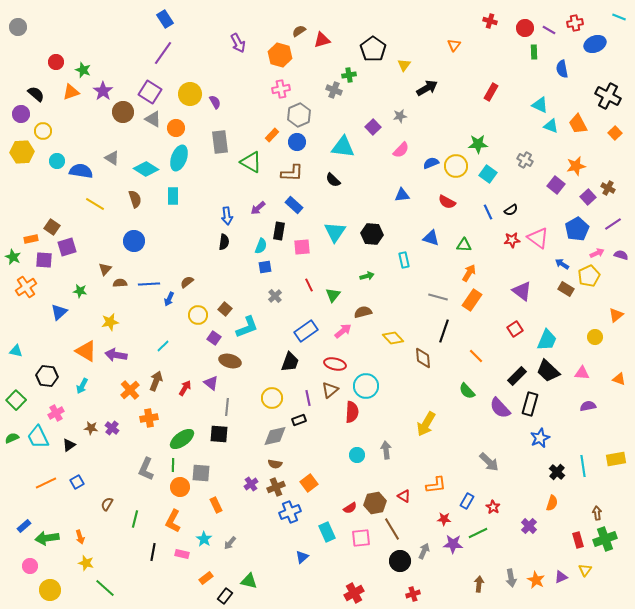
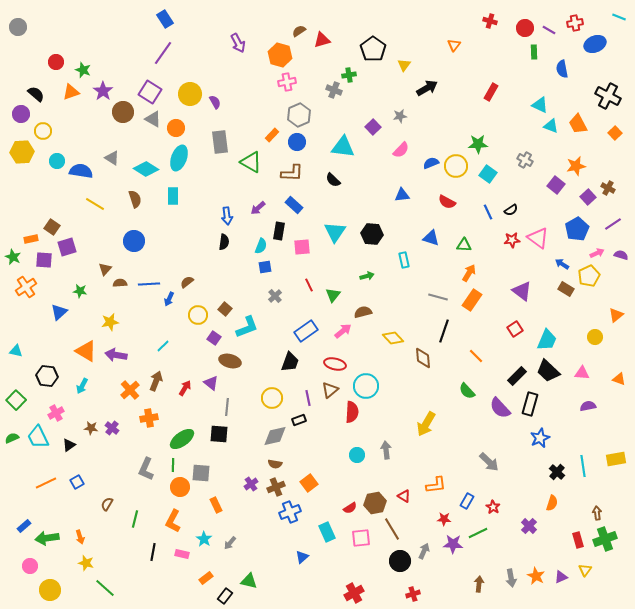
pink cross at (281, 89): moved 6 px right, 7 px up
orange star at (536, 580): moved 4 px up
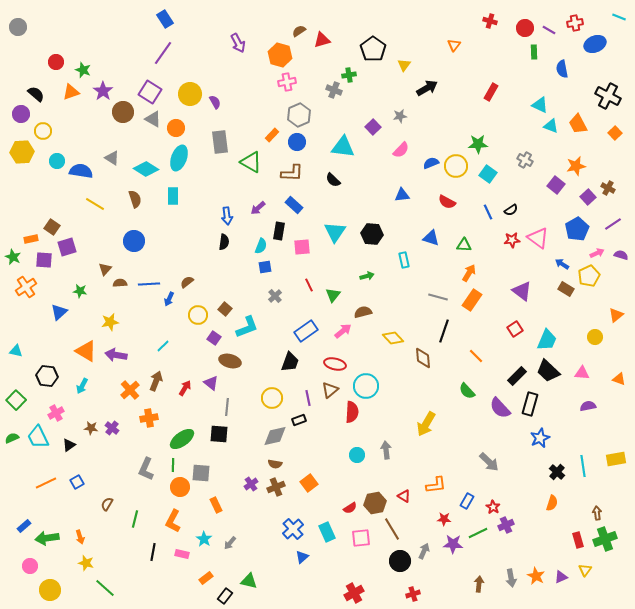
blue cross at (290, 512): moved 3 px right, 17 px down; rotated 20 degrees counterclockwise
purple cross at (529, 526): moved 23 px left, 1 px up; rotated 21 degrees clockwise
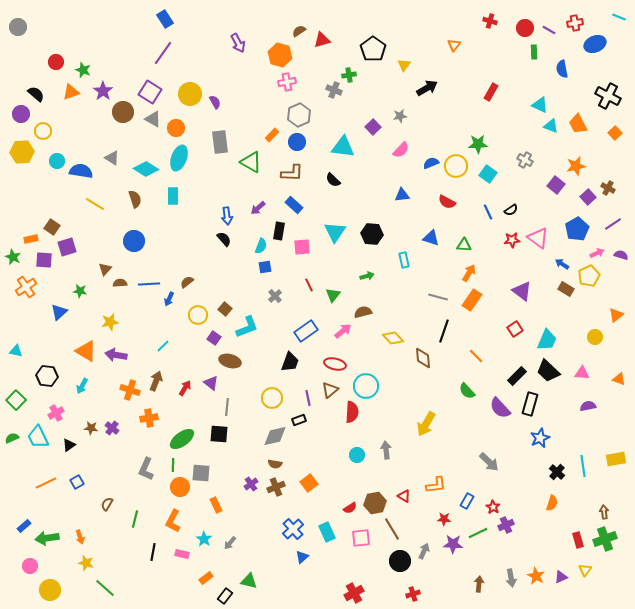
black semicircle at (224, 242): moved 3 px up; rotated 49 degrees counterclockwise
orange cross at (130, 390): rotated 30 degrees counterclockwise
brown arrow at (597, 513): moved 7 px right, 1 px up
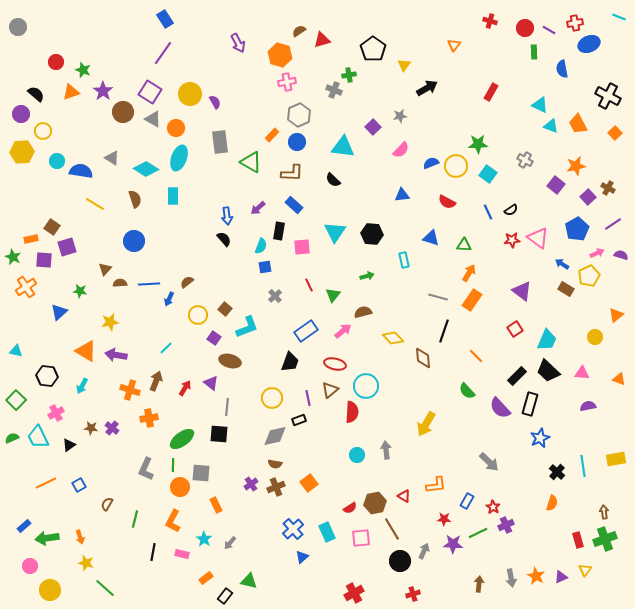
blue ellipse at (595, 44): moved 6 px left
cyan line at (163, 346): moved 3 px right, 2 px down
blue square at (77, 482): moved 2 px right, 3 px down
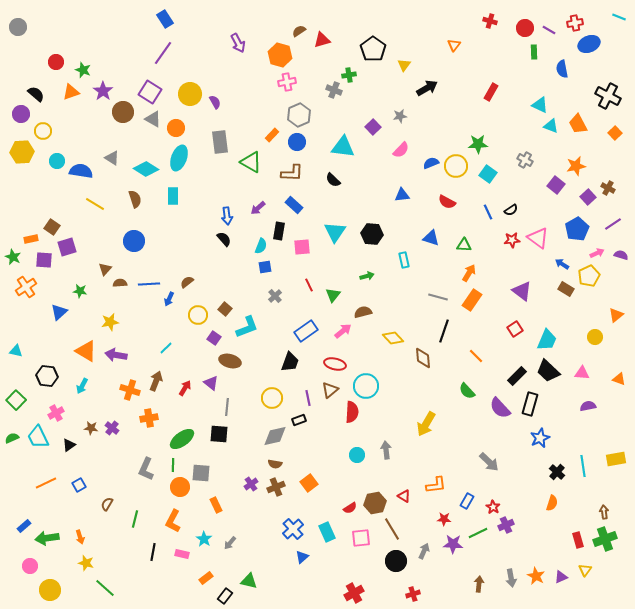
black circle at (400, 561): moved 4 px left
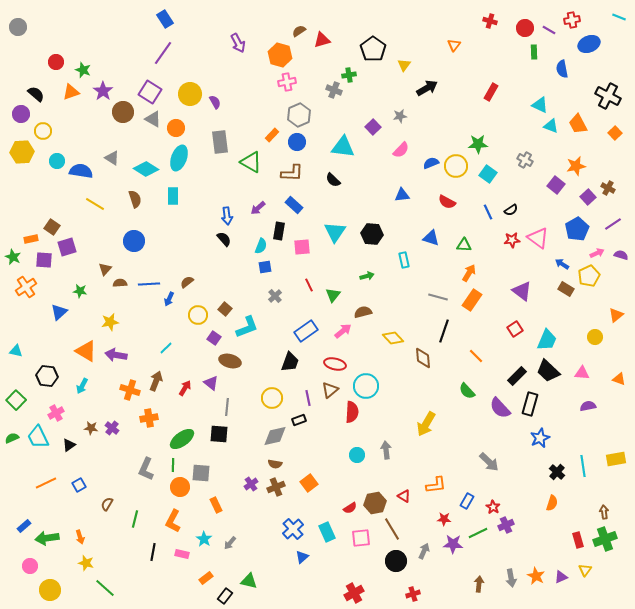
red cross at (575, 23): moved 3 px left, 3 px up
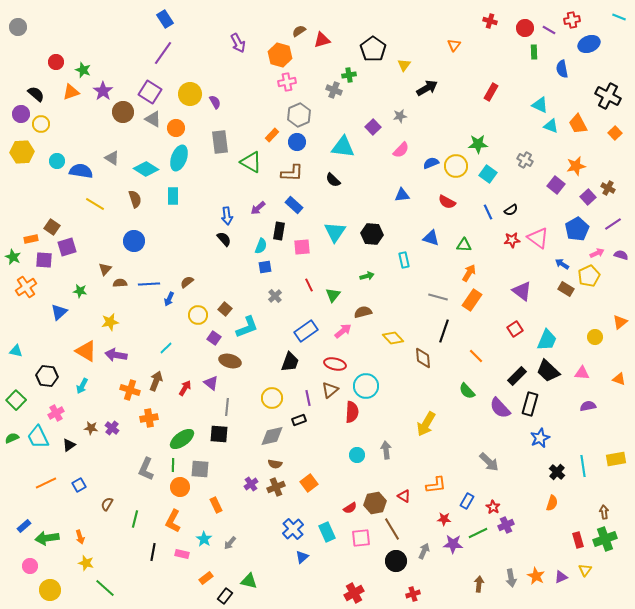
yellow circle at (43, 131): moved 2 px left, 7 px up
orange triangle at (616, 315): moved 4 px right, 7 px down
gray diamond at (275, 436): moved 3 px left
gray square at (201, 473): moved 1 px left, 4 px up
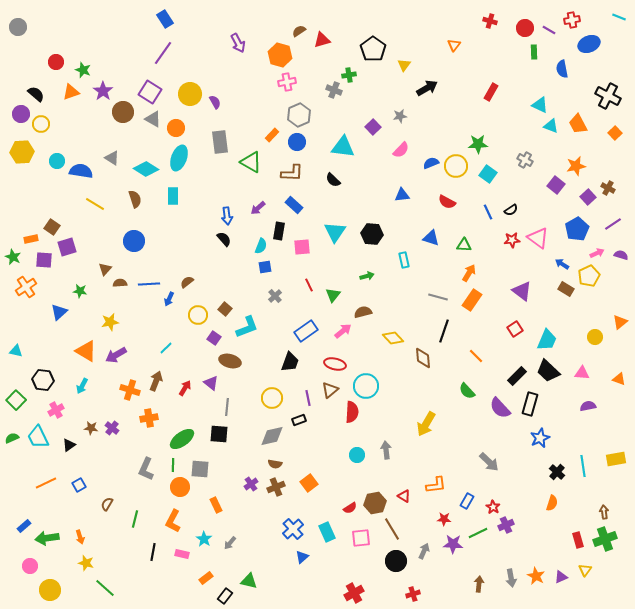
purple arrow at (116, 355): rotated 40 degrees counterclockwise
black hexagon at (47, 376): moved 4 px left, 4 px down
pink cross at (56, 413): moved 3 px up
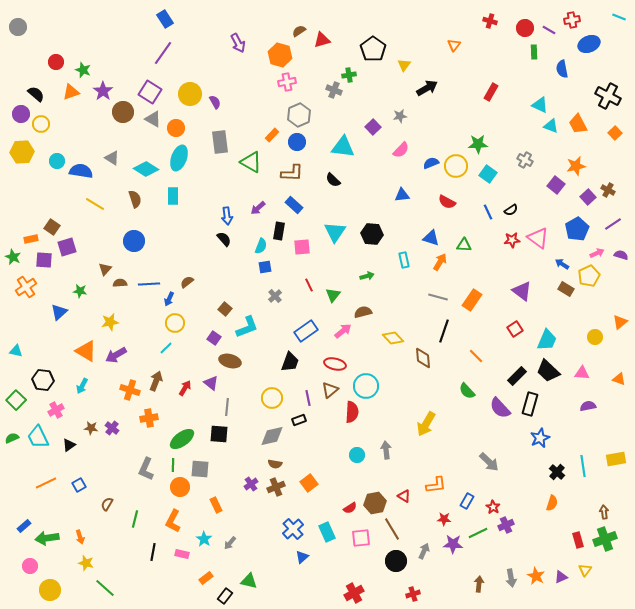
brown cross at (608, 188): moved 2 px down
orange arrow at (469, 273): moved 29 px left, 11 px up
yellow circle at (198, 315): moved 23 px left, 8 px down
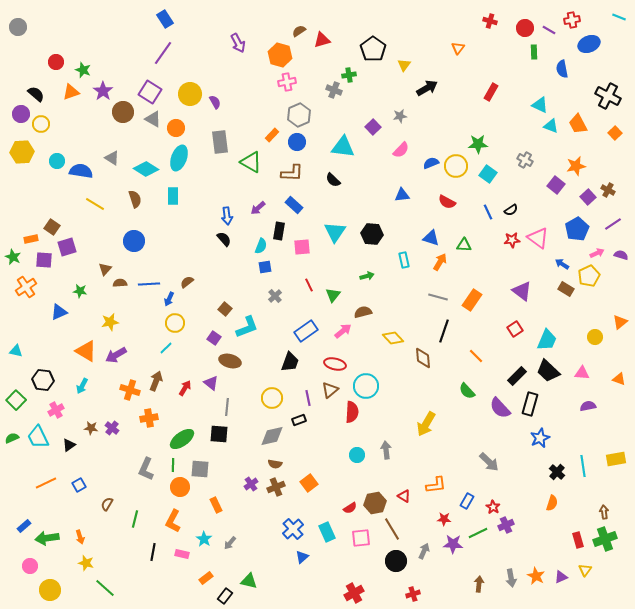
orange triangle at (454, 45): moved 4 px right, 3 px down
blue triangle at (59, 312): rotated 18 degrees clockwise
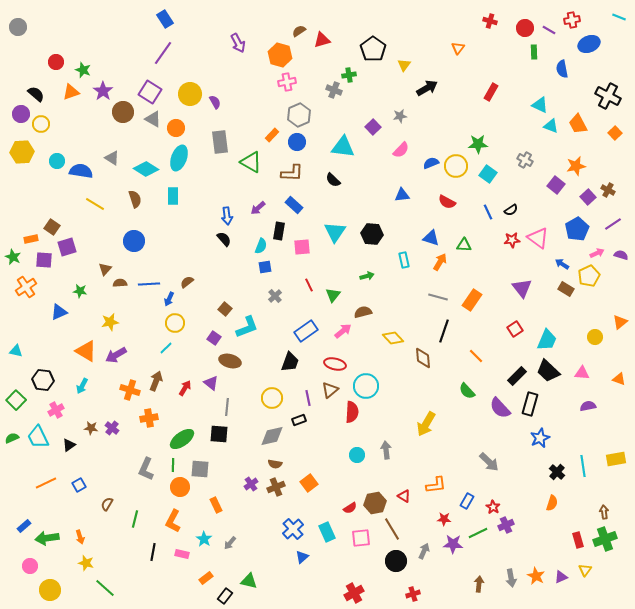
purple triangle at (522, 291): moved 3 px up; rotated 15 degrees clockwise
